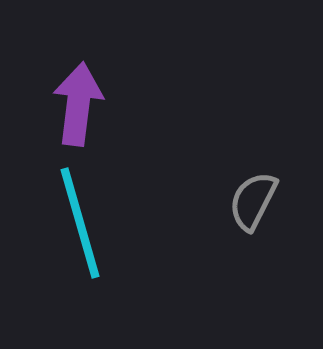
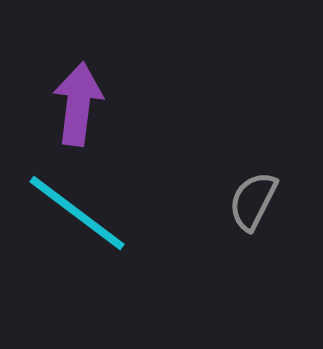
cyan line: moved 3 px left, 10 px up; rotated 37 degrees counterclockwise
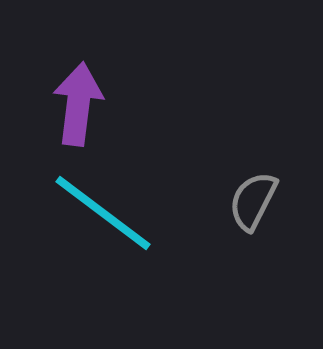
cyan line: moved 26 px right
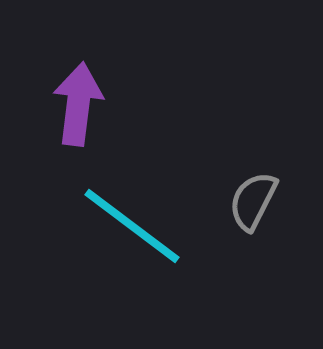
cyan line: moved 29 px right, 13 px down
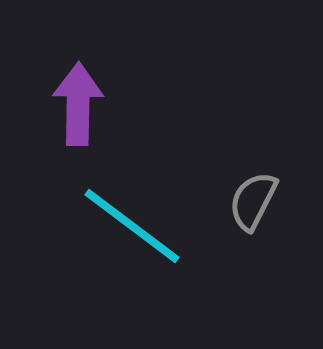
purple arrow: rotated 6 degrees counterclockwise
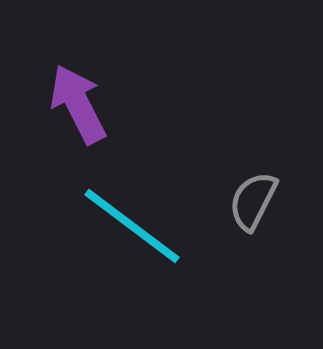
purple arrow: rotated 28 degrees counterclockwise
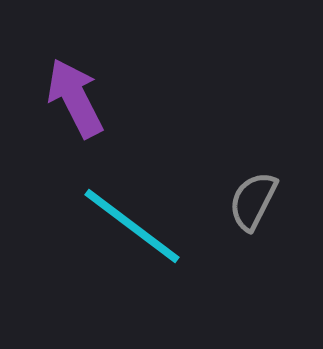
purple arrow: moved 3 px left, 6 px up
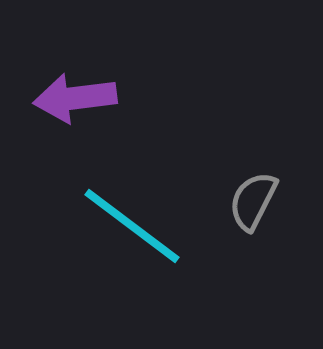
purple arrow: rotated 70 degrees counterclockwise
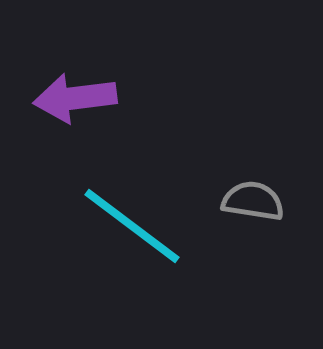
gray semicircle: rotated 72 degrees clockwise
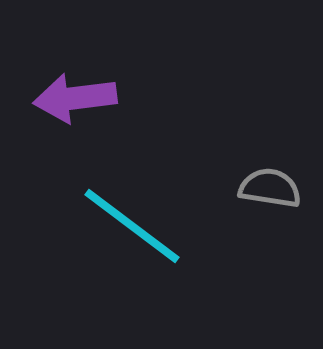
gray semicircle: moved 17 px right, 13 px up
